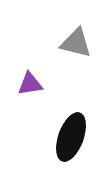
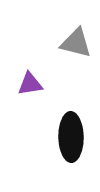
black ellipse: rotated 21 degrees counterclockwise
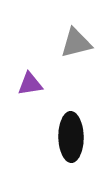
gray triangle: rotated 28 degrees counterclockwise
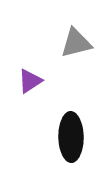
purple triangle: moved 3 px up; rotated 24 degrees counterclockwise
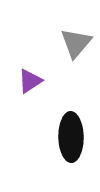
gray triangle: rotated 36 degrees counterclockwise
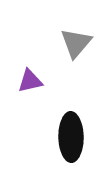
purple triangle: rotated 20 degrees clockwise
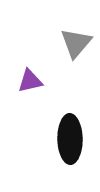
black ellipse: moved 1 px left, 2 px down
